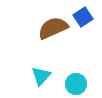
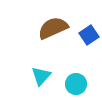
blue square: moved 6 px right, 18 px down
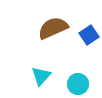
cyan circle: moved 2 px right
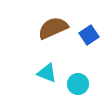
cyan triangle: moved 6 px right, 3 px up; rotated 50 degrees counterclockwise
